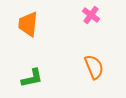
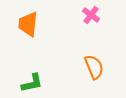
green L-shape: moved 5 px down
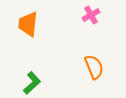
pink cross: rotated 24 degrees clockwise
green L-shape: rotated 30 degrees counterclockwise
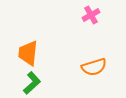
orange trapezoid: moved 29 px down
orange semicircle: rotated 95 degrees clockwise
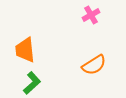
orange trapezoid: moved 3 px left, 3 px up; rotated 12 degrees counterclockwise
orange semicircle: moved 2 px up; rotated 15 degrees counterclockwise
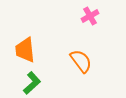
pink cross: moved 1 px left, 1 px down
orange semicircle: moved 13 px left, 4 px up; rotated 95 degrees counterclockwise
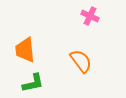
pink cross: rotated 36 degrees counterclockwise
green L-shape: moved 1 px right; rotated 30 degrees clockwise
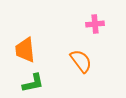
pink cross: moved 5 px right, 8 px down; rotated 30 degrees counterclockwise
